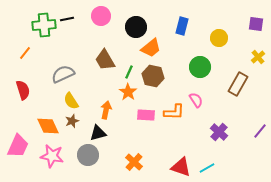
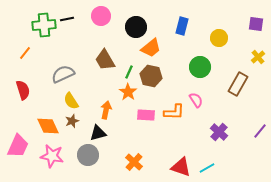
brown hexagon: moved 2 px left
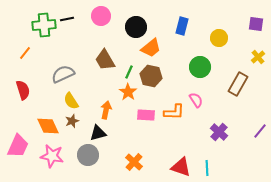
cyan line: rotated 63 degrees counterclockwise
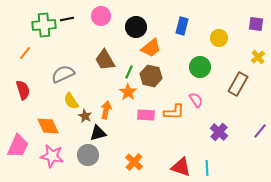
brown star: moved 13 px right, 5 px up; rotated 24 degrees counterclockwise
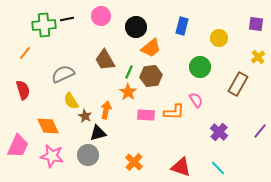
brown hexagon: rotated 20 degrees counterclockwise
cyan line: moved 11 px right; rotated 42 degrees counterclockwise
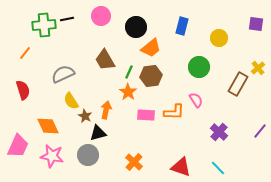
yellow cross: moved 11 px down
green circle: moved 1 px left
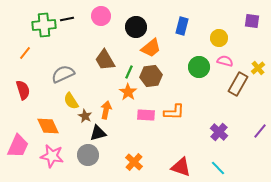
purple square: moved 4 px left, 3 px up
pink semicircle: moved 29 px right, 39 px up; rotated 42 degrees counterclockwise
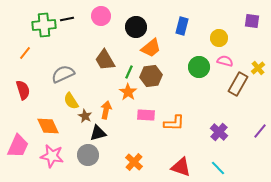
orange L-shape: moved 11 px down
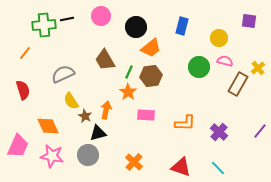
purple square: moved 3 px left
orange L-shape: moved 11 px right
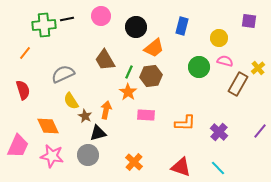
orange trapezoid: moved 3 px right
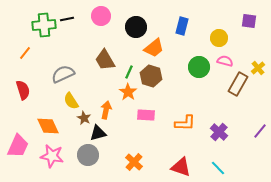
brown hexagon: rotated 25 degrees clockwise
brown star: moved 1 px left, 2 px down
